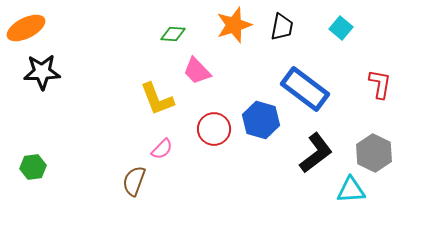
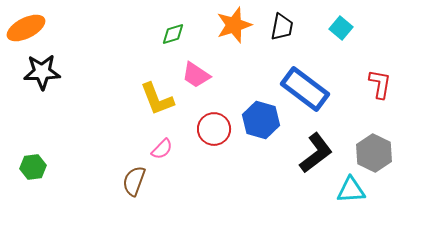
green diamond: rotated 20 degrees counterclockwise
pink trapezoid: moved 1 px left, 4 px down; rotated 12 degrees counterclockwise
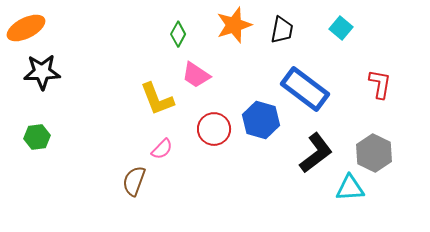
black trapezoid: moved 3 px down
green diamond: moved 5 px right; rotated 45 degrees counterclockwise
green hexagon: moved 4 px right, 30 px up
cyan triangle: moved 1 px left, 2 px up
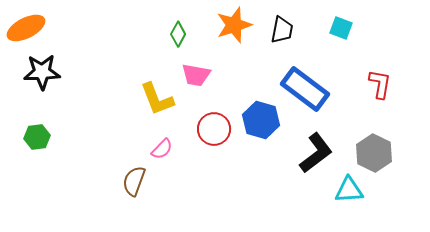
cyan square: rotated 20 degrees counterclockwise
pink trapezoid: rotated 24 degrees counterclockwise
cyan triangle: moved 1 px left, 2 px down
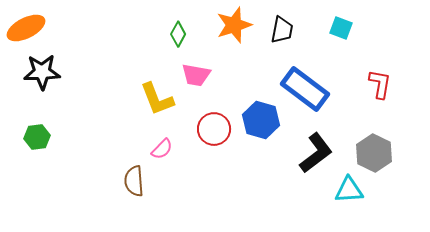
brown semicircle: rotated 24 degrees counterclockwise
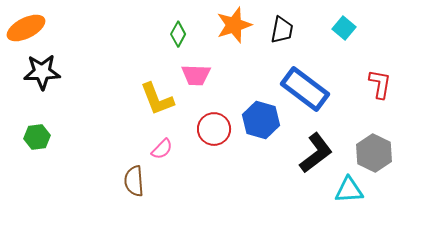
cyan square: moved 3 px right; rotated 20 degrees clockwise
pink trapezoid: rotated 8 degrees counterclockwise
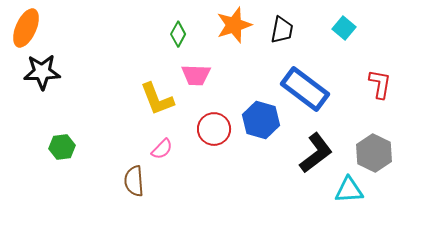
orange ellipse: rotated 39 degrees counterclockwise
green hexagon: moved 25 px right, 10 px down
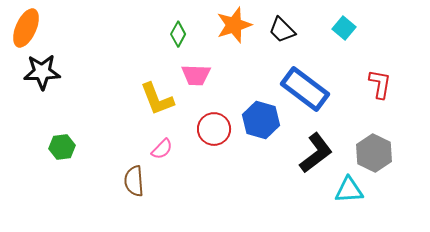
black trapezoid: rotated 124 degrees clockwise
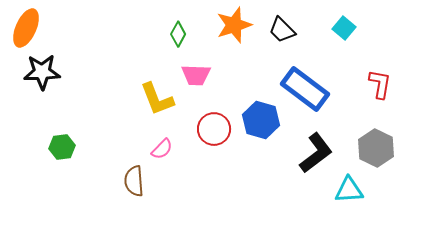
gray hexagon: moved 2 px right, 5 px up
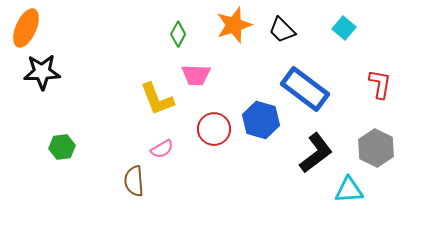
pink semicircle: rotated 15 degrees clockwise
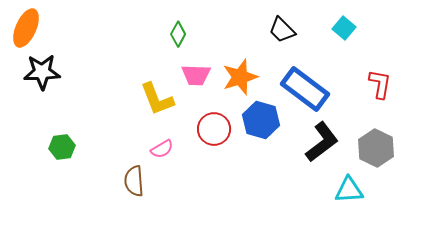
orange star: moved 6 px right, 52 px down
black L-shape: moved 6 px right, 11 px up
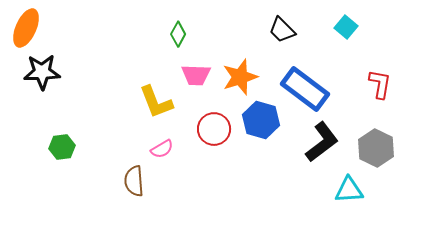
cyan square: moved 2 px right, 1 px up
yellow L-shape: moved 1 px left, 3 px down
